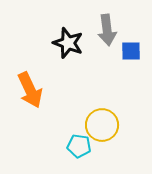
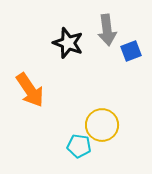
blue square: rotated 20 degrees counterclockwise
orange arrow: rotated 9 degrees counterclockwise
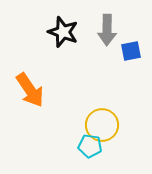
gray arrow: rotated 8 degrees clockwise
black star: moved 5 px left, 11 px up
blue square: rotated 10 degrees clockwise
cyan pentagon: moved 11 px right
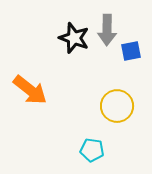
black star: moved 11 px right, 6 px down
orange arrow: rotated 18 degrees counterclockwise
yellow circle: moved 15 px right, 19 px up
cyan pentagon: moved 2 px right, 4 px down
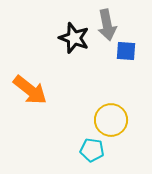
gray arrow: moved 5 px up; rotated 12 degrees counterclockwise
blue square: moved 5 px left; rotated 15 degrees clockwise
yellow circle: moved 6 px left, 14 px down
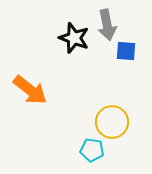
yellow circle: moved 1 px right, 2 px down
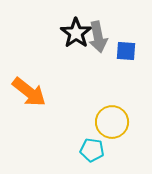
gray arrow: moved 9 px left, 12 px down
black star: moved 2 px right, 5 px up; rotated 16 degrees clockwise
orange arrow: moved 1 px left, 2 px down
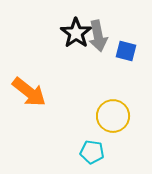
gray arrow: moved 1 px up
blue square: rotated 10 degrees clockwise
yellow circle: moved 1 px right, 6 px up
cyan pentagon: moved 2 px down
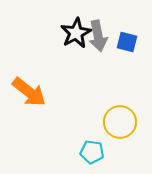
black star: rotated 8 degrees clockwise
blue square: moved 1 px right, 9 px up
yellow circle: moved 7 px right, 6 px down
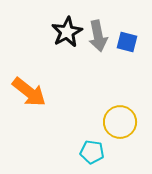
black star: moved 9 px left, 1 px up
